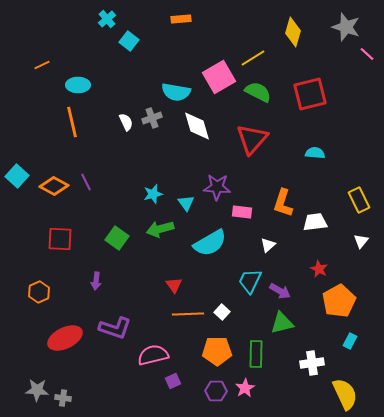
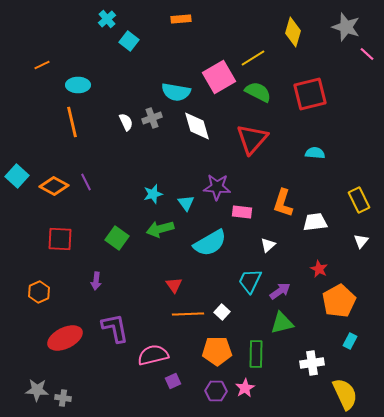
purple arrow at (280, 291): rotated 65 degrees counterclockwise
purple L-shape at (115, 328): rotated 120 degrees counterclockwise
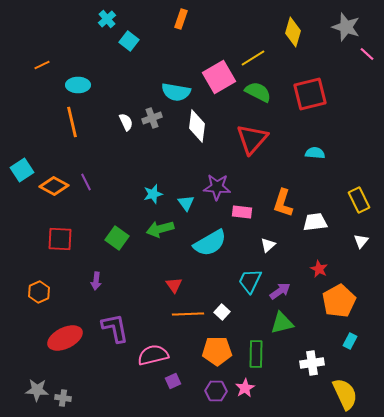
orange rectangle at (181, 19): rotated 66 degrees counterclockwise
white diamond at (197, 126): rotated 24 degrees clockwise
cyan square at (17, 176): moved 5 px right, 6 px up; rotated 15 degrees clockwise
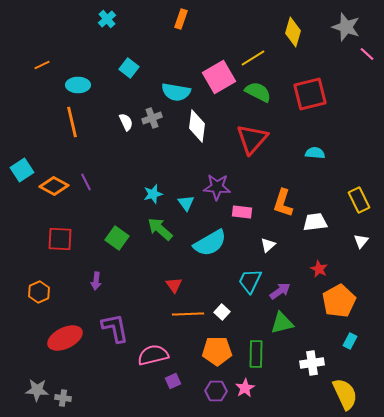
cyan square at (129, 41): moved 27 px down
green arrow at (160, 229): rotated 56 degrees clockwise
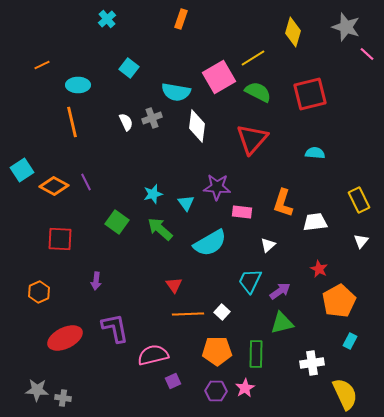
green square at (117, 238): moved 16 px up
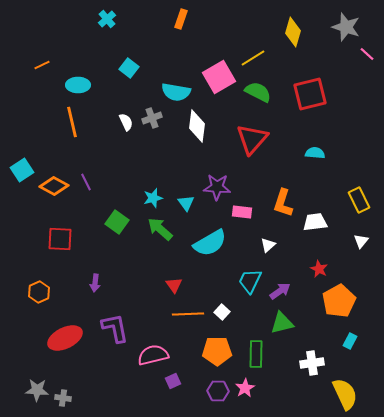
cyan star at (153, 194): moved 4 px down
purple arrow at (96, 281): moved 1 px left, 2 px down
purple hexagon at (216, 391): moved 2 px right
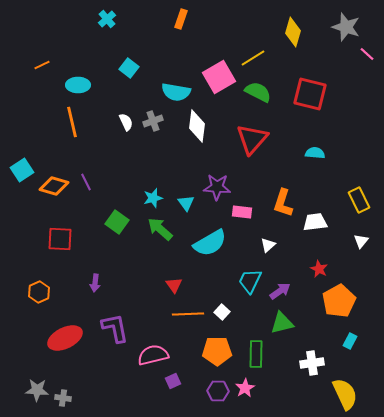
red square at (310, 94): rotated 28 degrees clockwise
gray cross at (152, 118): moved 1 px right, 3 px down
orange diamond at (54, 186): rotated 12 degrees counterclockwise
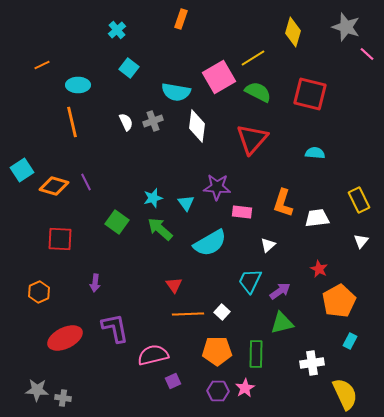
cyan cross at (107, 19): moved 10 px right, 11 px down
white trapezoid at (315, 222): moved 2 px right, 4 px up
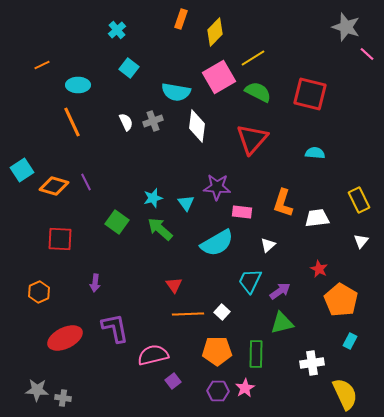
yellow diamond at (293, 32): moved 78 px left; rotated 28 degrees clockwise
orange line at (72, 122): rotated 12 degrees counterclockwise
cyan semicircle at (210, 243): moved 7 px right
orange pentagon at (339, 301): moved 2 px right, 1 px up; rotated 12 degrees counterclockwise
purple square at (173, 381): rotated 14 degrees counterclockwise
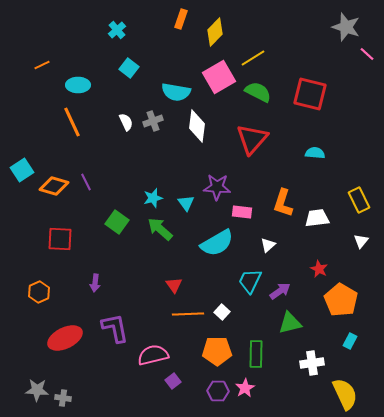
green triangle at (282, 323): moved 8 px right
